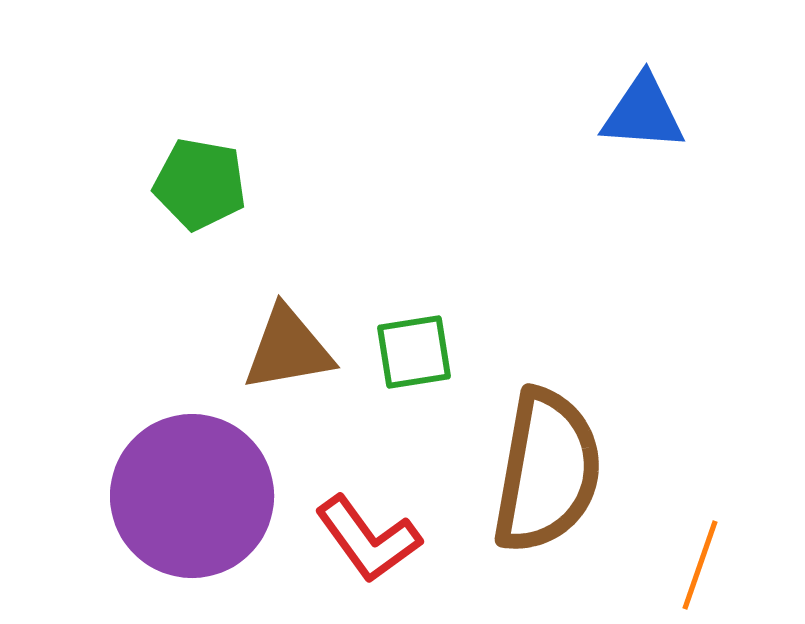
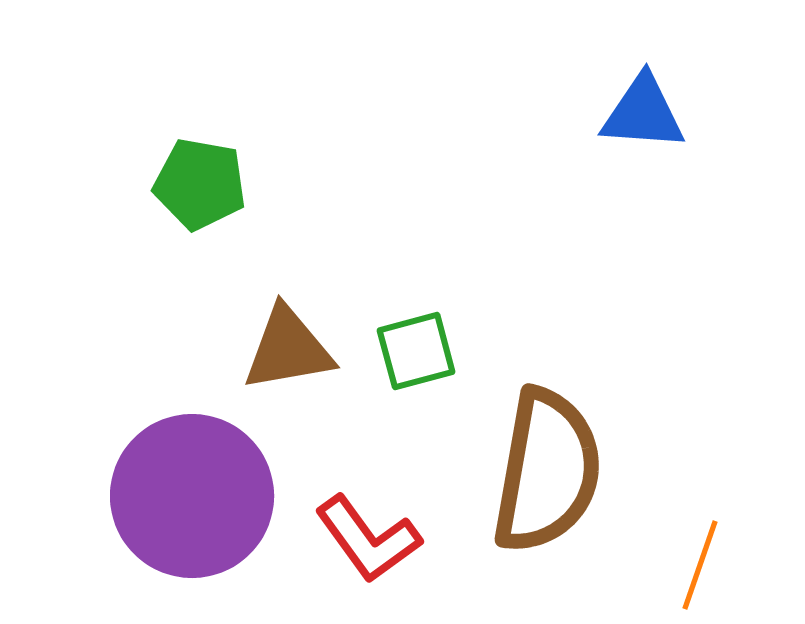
green square: moved 2 px right, 1 px up; rotated 6 degrees counterclockwise
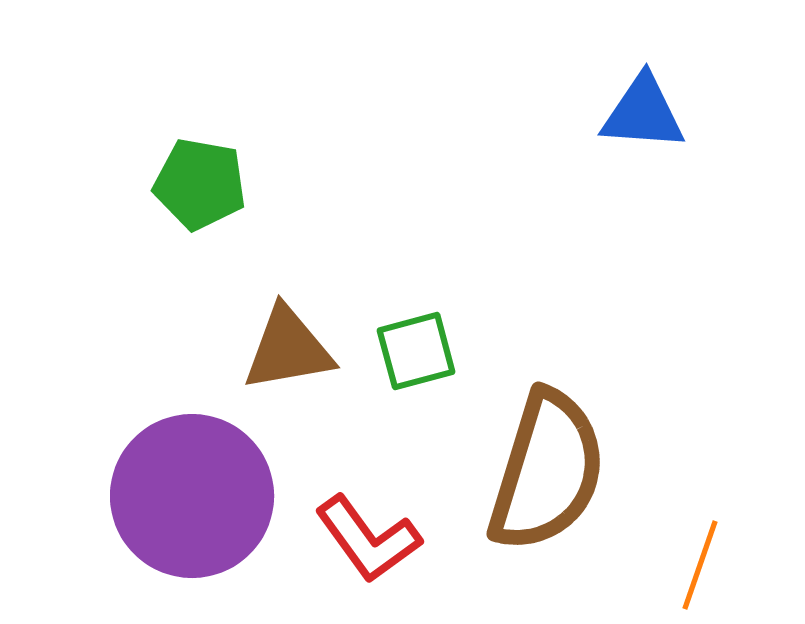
brown semicircle: rotated 7 degrees clockwise
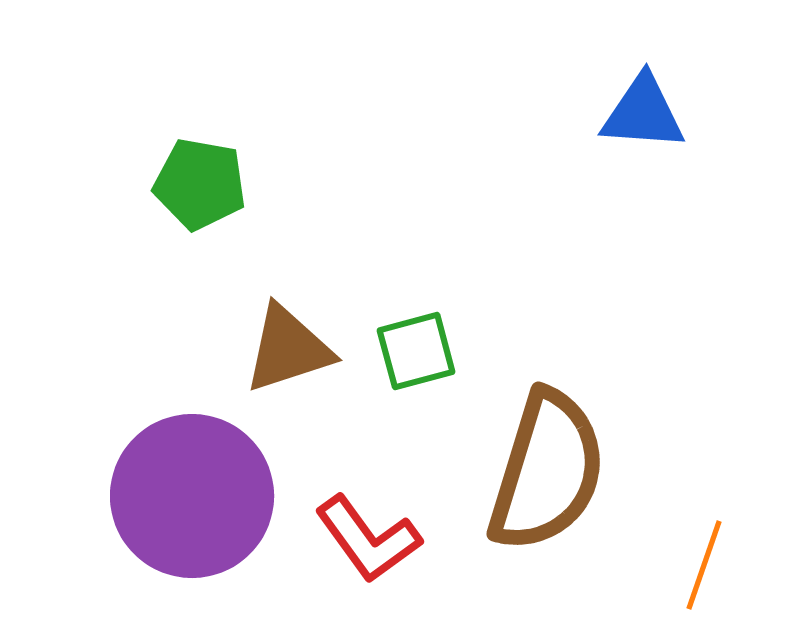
brown triangle: rotated 8 degrees counterclockwise
orange line: moved 4 px right
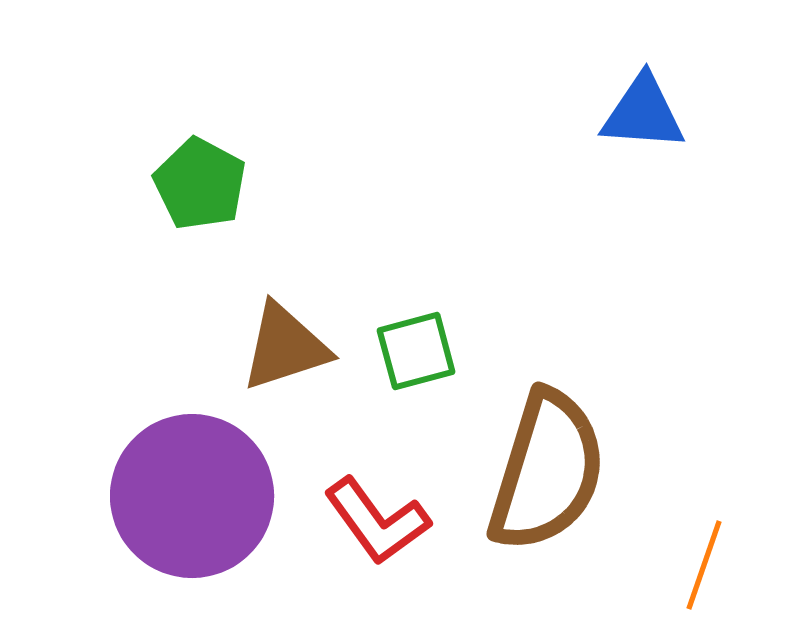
green pentagon: rotated 18 degrees clockwise
brown triangle: moved 3 px left, 2 px up
red L-shape: moved 9 px right, 18 px up
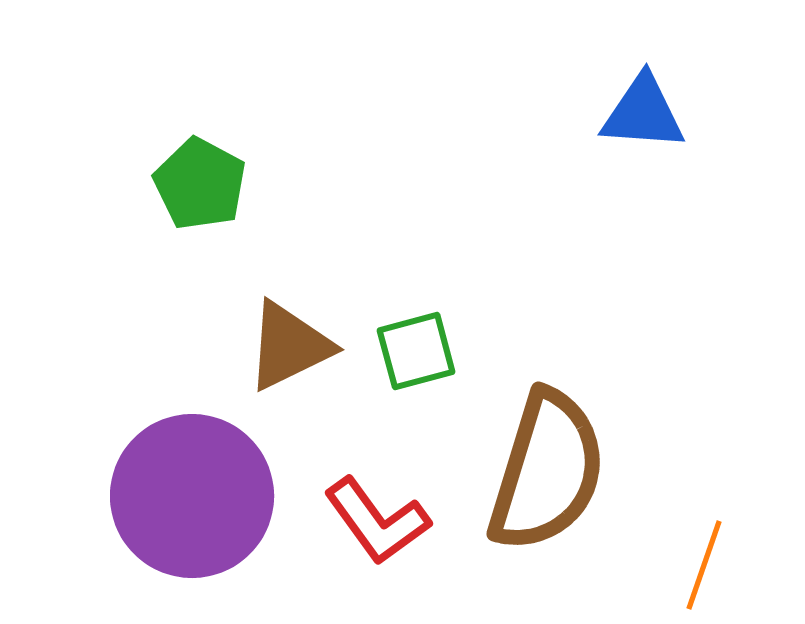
brown triangle: moved 4 px right, 1 px up; rotated 8 degrees counterclockwise
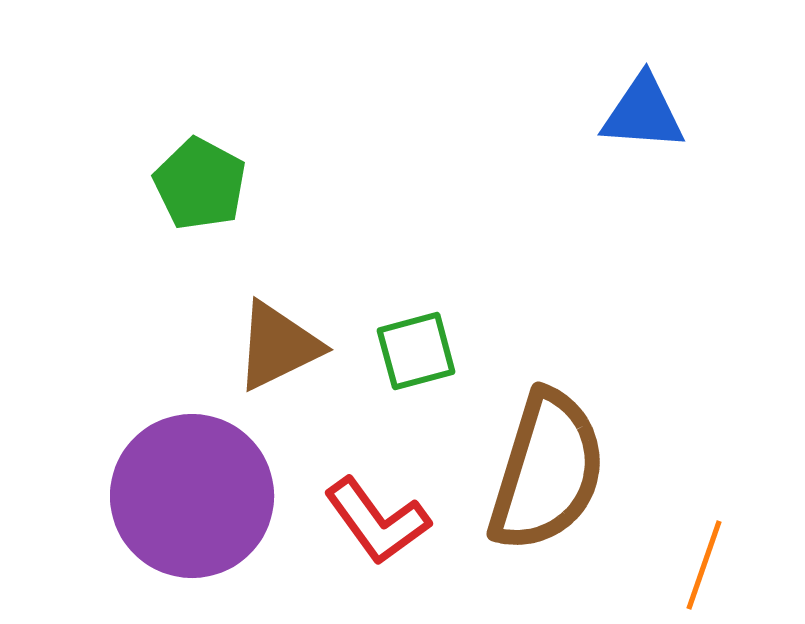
brown triangle: moved 11 px left
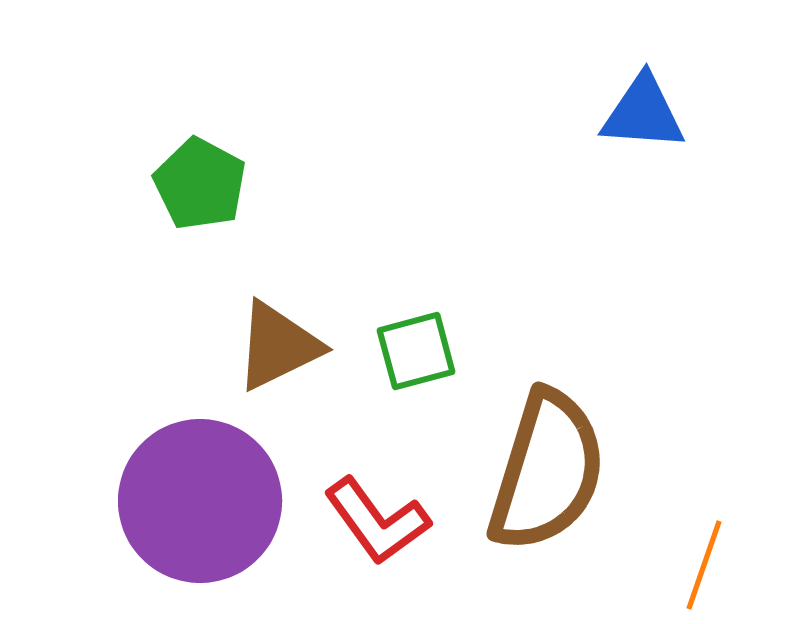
purple circle: moved 8 px right, 5 px down
